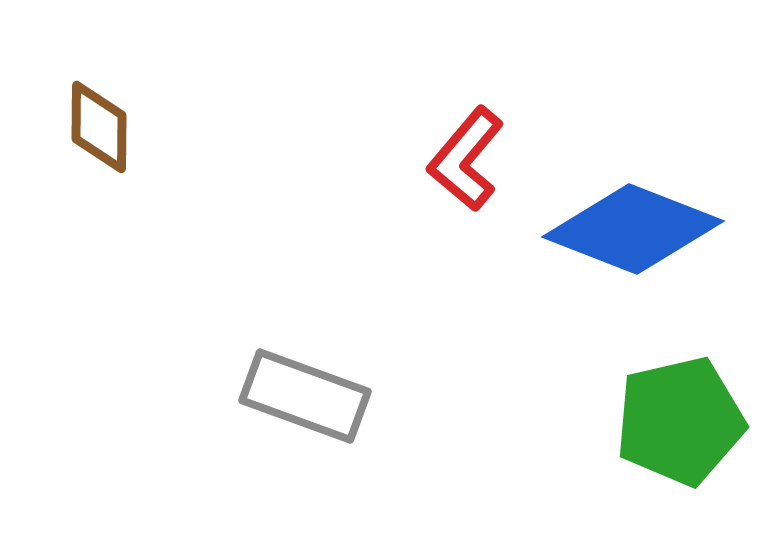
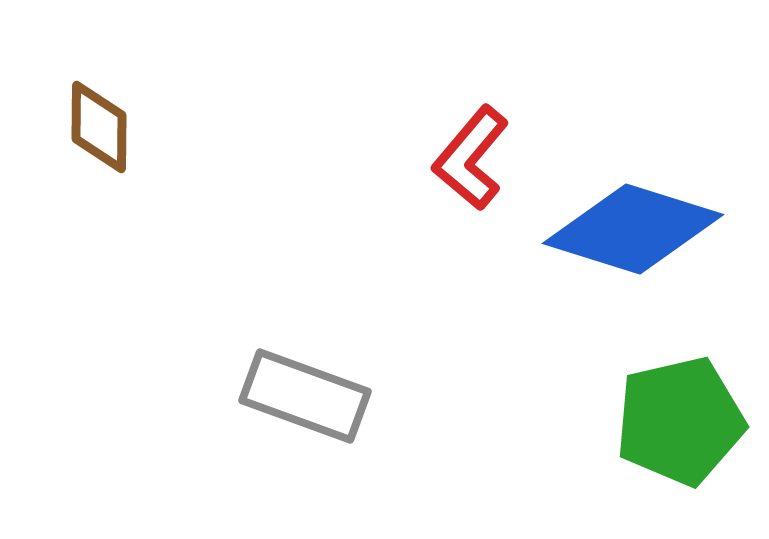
red L-shape: moved 5 px right, 1 px up
blue diamond: rotated 4 degrees counterclockwise
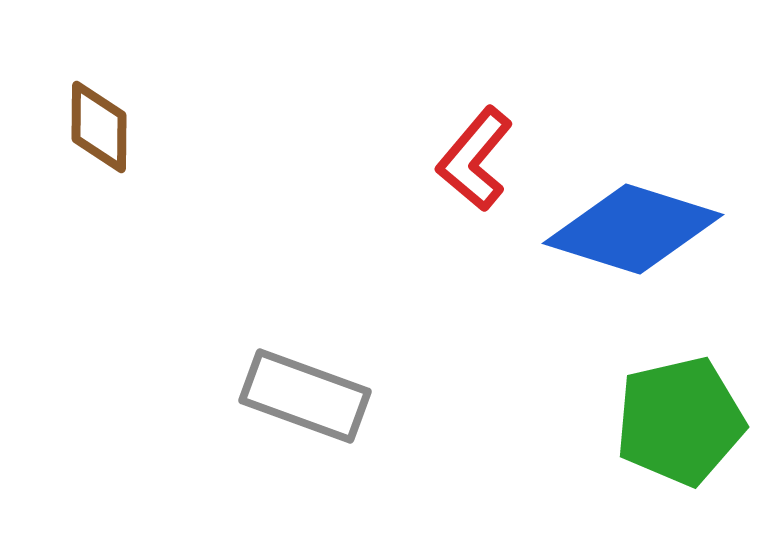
red L-shape: moved 4 px right, 1 px down
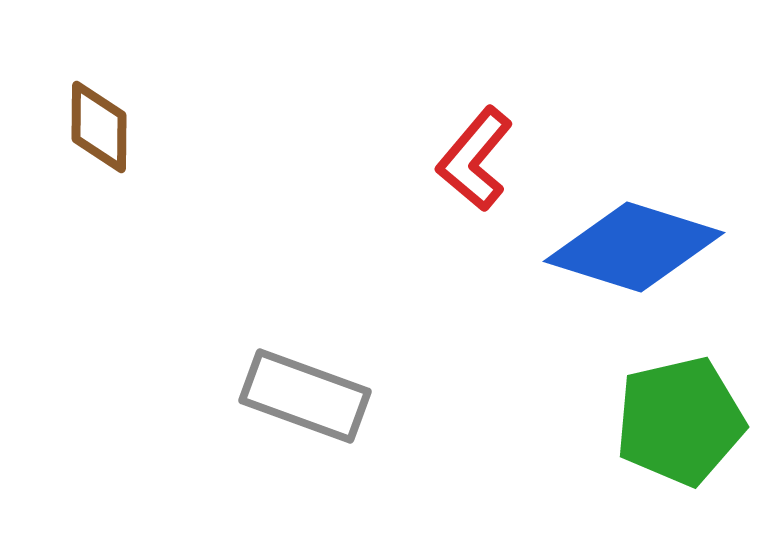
blue diamond: moved 1 px right, 18 px down
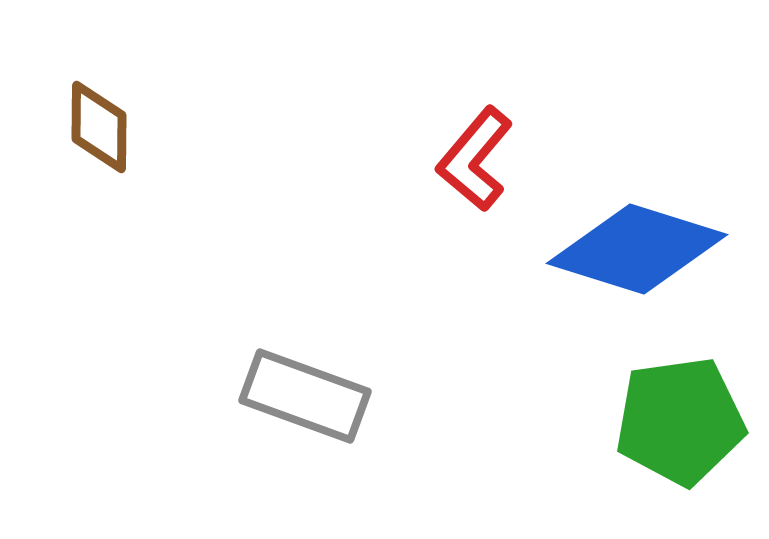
blue diamond: moved 3 px right, 2 px down
green pentagon: rotated 5 degrees clockwise
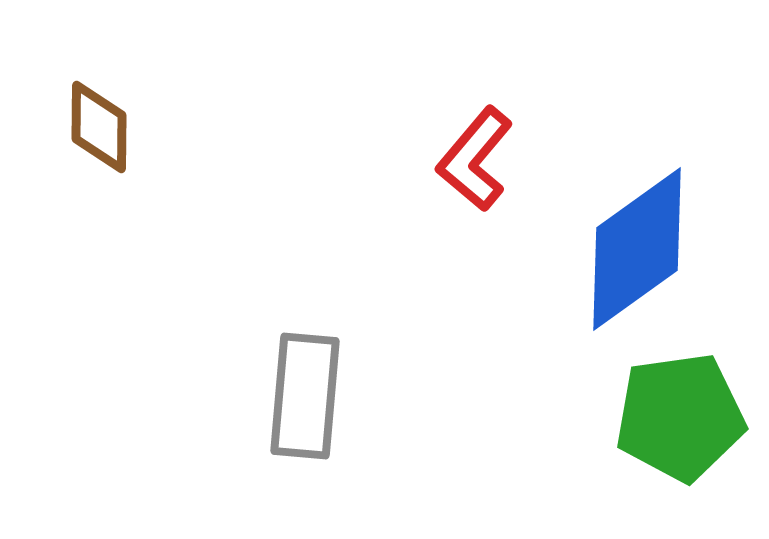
blue diamond: rotated 53 degrees counterclockwise
gray rectangle: rotated 75 degrees clockwise
green pentagon: moved 4 px up
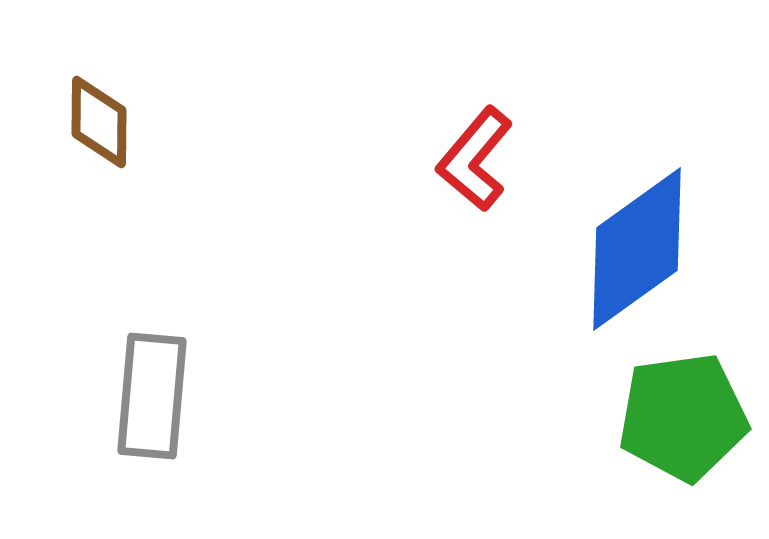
brown diamond: moved 5 px up
gray rectangle: moved 153 px left
green pentagon: moved 3 px right
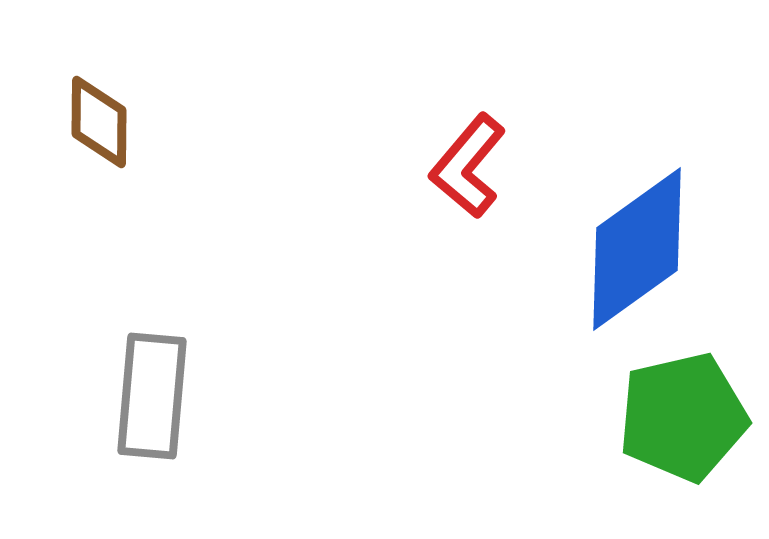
red L-shape: moved 7 px left, 7 px down
green pentagon: rotated 5 degrees counterclockwise
